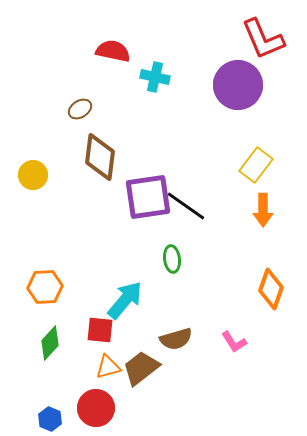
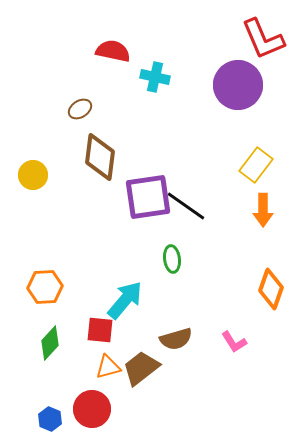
red circle: moved 4 px left, 1 px down
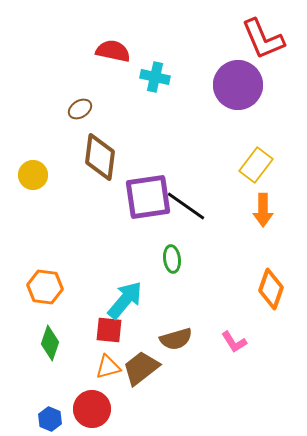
orange hexagon: rotated 12 degrees clockwise
red square: moved 9 px right
green diamond: rotated 24 degrees counterclockwise
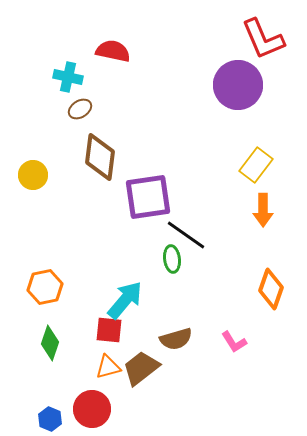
cyan cross: moved 87 px left
black line: moved 29 px down
orange hexagon: rotated 20 degrees counterclockwise
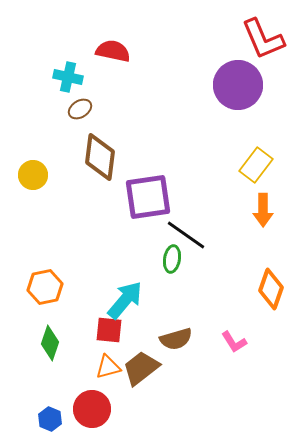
green ellipse: rotated 16 degrees clockwise
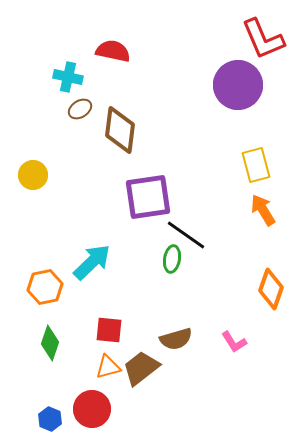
brown diamond: moved 20 px right, 27 px up
yellow rectangle: rotated 52 degrees counterclockwise
orange arrow: rotated 148 degrees clockwise
cyan arrow: moved 33 px left, 38 px up; rotated 6 degrees clockwise
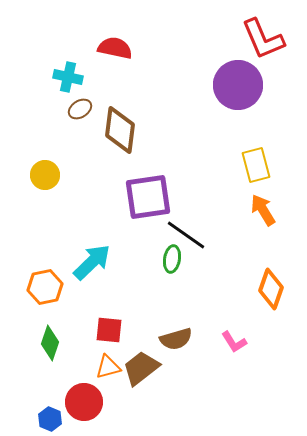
red semicircle: moved 2 px right, 3 px up
yellow circle: moved 12 px right
red circle: moved 8 px left, 7 px up
